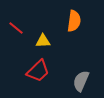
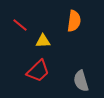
red line: moved 4 px right, 3 px up
gray semicircle: rotated 40 degrees counterclockwise
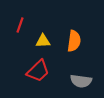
orange semicircle: moved 20 px down
red line: rotated 70 degrees clockwise
gray semicircle: rotated 65 degrees counterclockwise
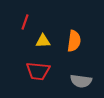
red line: moved 5 px right, 3 px up
red trapezoid: rotated 50 degrees clockwise
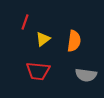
yellow triangle: moved 2 px up; rotated 35 degrees counterclockwise
gray semicircle: moved 5 px right, 6 px up
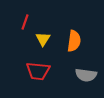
yellow triangle: rotated 21 degrees counterclockwise
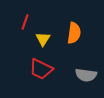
orange semicircle: moved 8 px up
red trapezoid: moved 3 px right, 2 px up; rotated 20 degrees clockwise
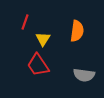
orange semicircle: moved 3 px right, 2 px up
red trapezoid: moved 3 px left, 4 px up; rotated 30 degrees clockwise
gray semicircle: moved 2 px left
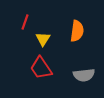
red trapezoid: moved 3 px right, 3 px down
gray semicircle: rotated 15 degrees counterclockwise
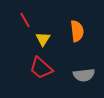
red line: moved 2 px up; rotated 49 degrees counterclockwise
orange semicircle: rotated 15 degrees counterclockwise
red trapezoid: rotated 15 degrees counterclockwise
